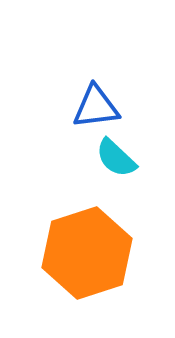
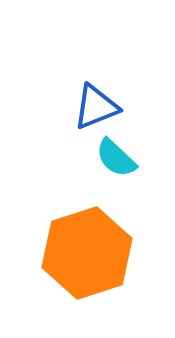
blue triangle: rotated 15 degrees counterclockwise
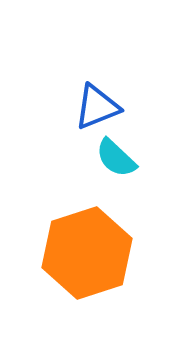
blue triangle: moved 1 px right
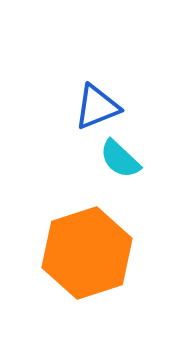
cyan semicircle: moved 4 px right, 1 px down
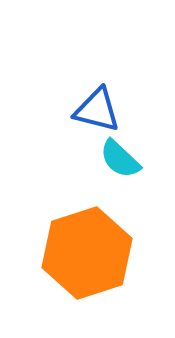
blue triangle: moved 3 px down; rotated 36 degrees clockwise
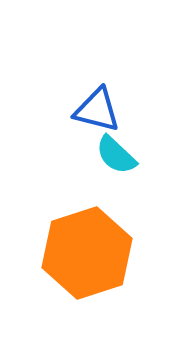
cyan semicircle: moved 4 px left, 4 px up
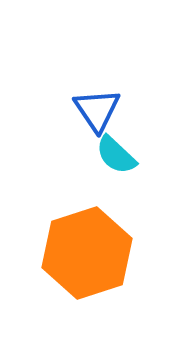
blue triangle: rotated 42 degrees clockwise
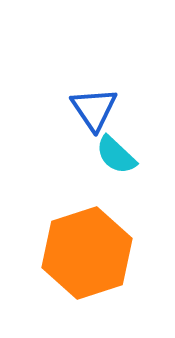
blue triangle: moved 3 px left, 1 px up
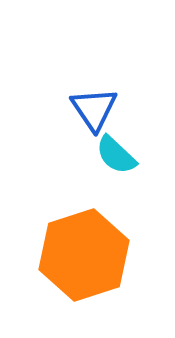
orange hexagon: moved 3 px left, 2 px down
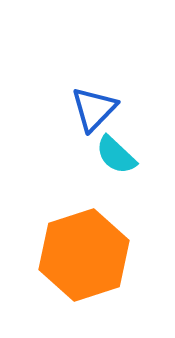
blue triangle: rotated 18 degrees clockwise
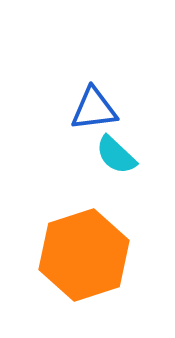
blue triangle: rotated 39 degrees clockwise
